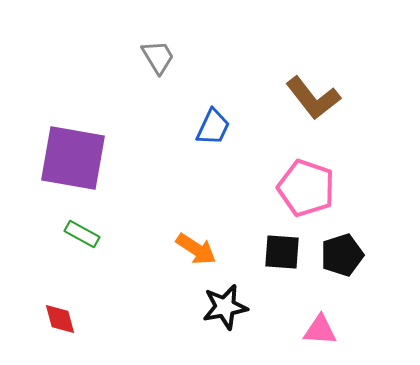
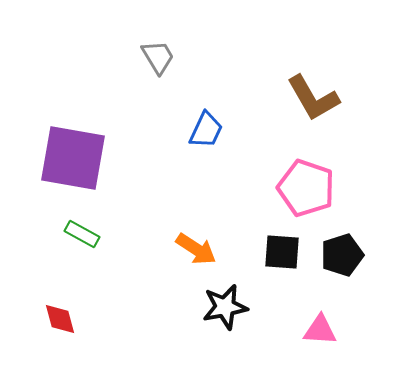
brown L-shape: rotated 8 degrees clockwise
blue trapezoid: moved 7 px left, 3 px down
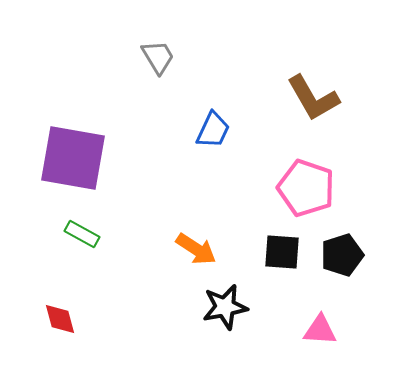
blue trapezoid: moved 7 px right
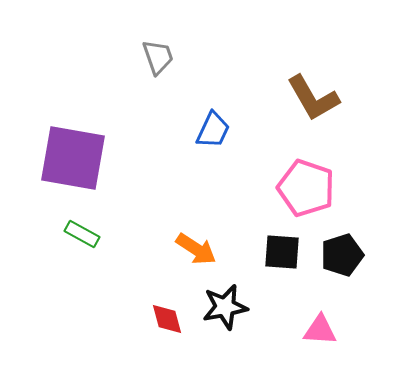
gray trapezoid: rotated 12 degrees clockwise
red diamond: moved 107 px right
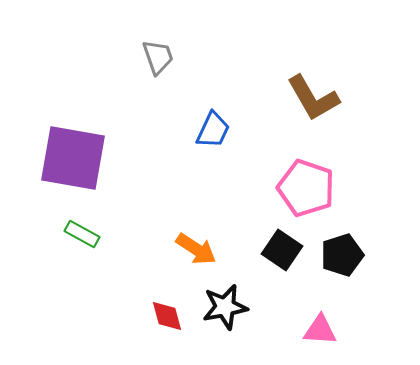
black square: moved 2 px up; rotated 30 degrees clockwise
red diamond: moved 3 px up
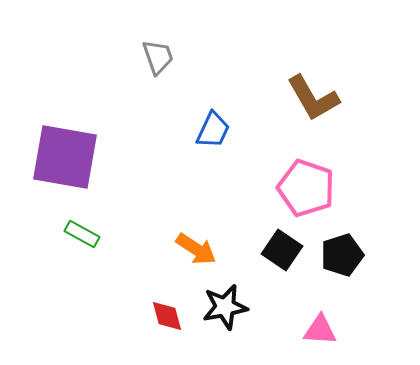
purple square: moved 8 px left, 1 px up
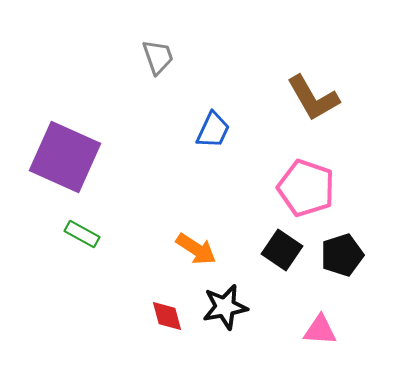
purple square: rotated 14 degrees clockwise
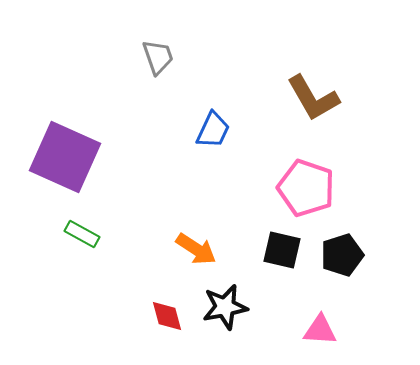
black square: rotated 21 degrees counterclockwise
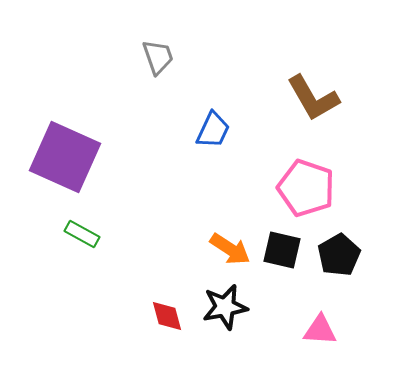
orange arrow: moved 34 px right
black pentagon: moved 3 px left; rotated 12 degrees counterclockwise
